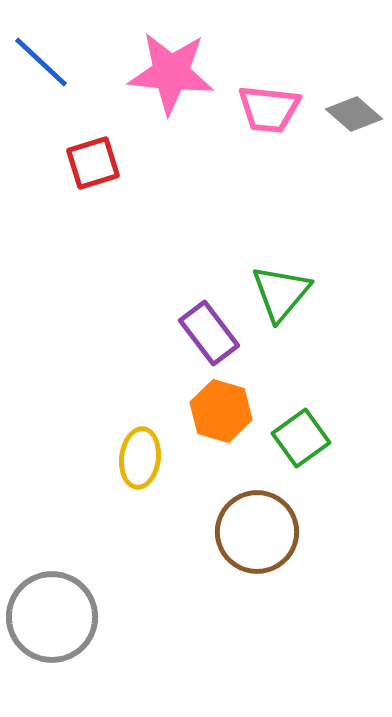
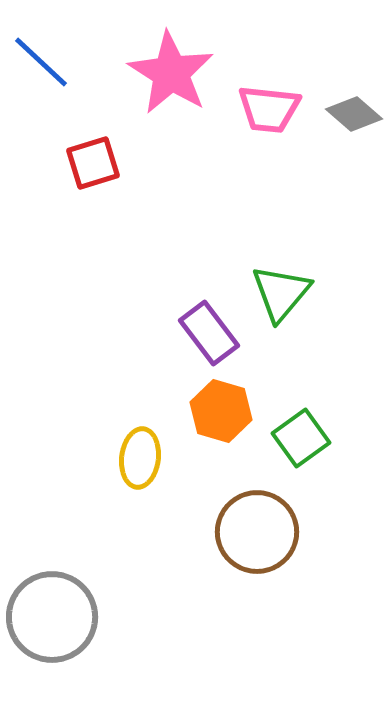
pink star: rotated 26 degrees clockwise
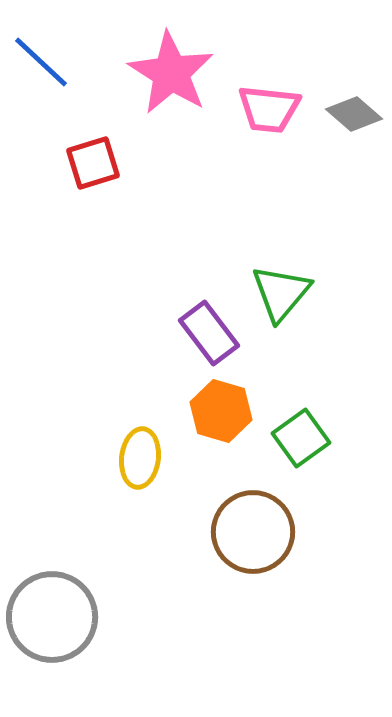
brown circle: moved 4 px left
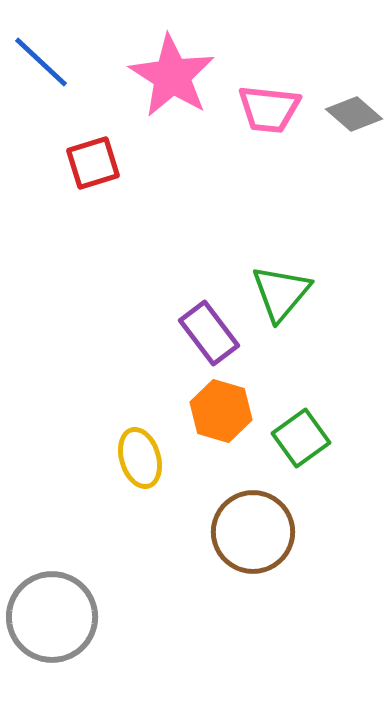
pink star: moved 1 px right, 3 px down
yellow ellipse: rotated 24 degrees counterclockwise
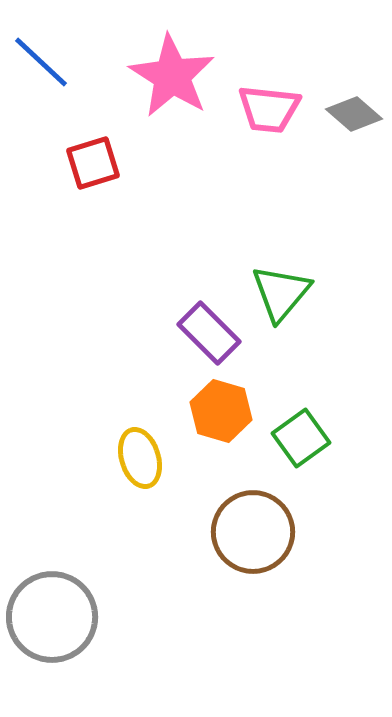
purple rectangle: rotated 8 degrees counterclockwise
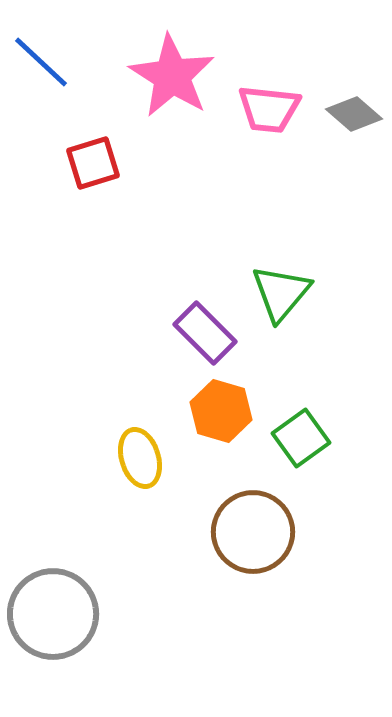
purple rectangle: moved 4 px left
gray circle: moved 1 px right, 3 px up
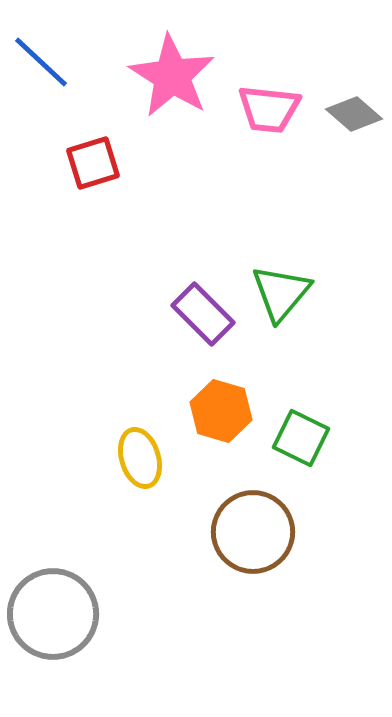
purple rectangle: moved 2 px left, 19 px up
green square: rotated 28 degrees counterclockwise
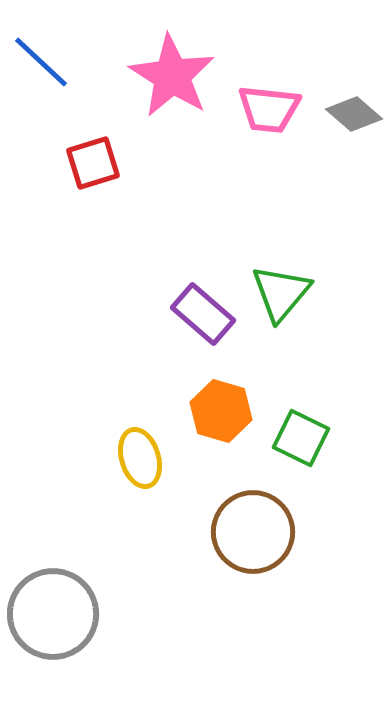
purple rectangle: rotated 4 degrees counterclockwise
